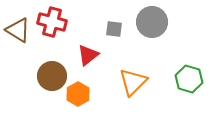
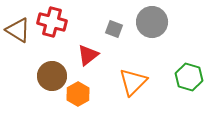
gray square: rotated 12 degrees clockwise
green hexagon: moved 2 px up
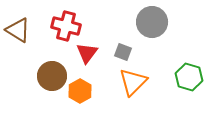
red cross: moved 14 px right, 4 px down
gray square: moved 9 px right, 23 px down
red triangle: moved 1 px left, 2 px up; rotated 15 degrees counterclockwise
orange hexagon: moved 2 px right, 3 px up
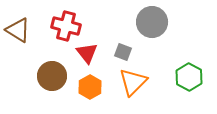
red triangle: rotated 15 degrees counterclockwise
green hexagon: rotated 12 degrees clockwise
orange hexagon: moved 10 px right, 4 px up
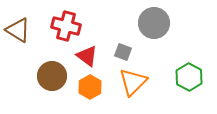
gray circle: moved 2 px right, 1 px down
red triangle: moved 3 px down; rotated 15 degrees counterclockwise
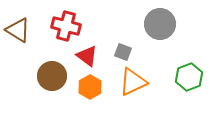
gray circle: moved 6 px right, 1 px down
green hexagon: rotated 12 degrees clockwise
orange triangle: rotated 20 degrees clockwise
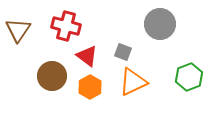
brown triangle: rotated 32 degrees clockwise
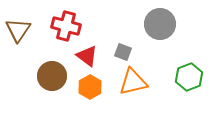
orange triangle: rotated 12 degrees clockwise
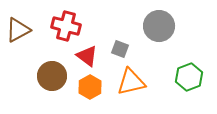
gray circle: moved 1 px left, 2 px down
brown triangle: rotated 28 degrees clockwise
gray square: moved 3 px left, 3 px up
orange triangle: moved 2 px left
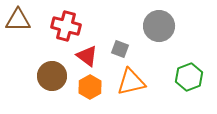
brown triangle: moved 10 px up; rotated 28 degrees clockwise
